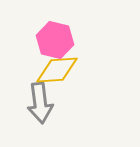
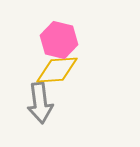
pink hexagon: moved 4 px right
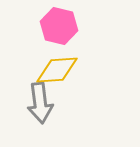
pink hexagon: moved 14 px up
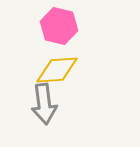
gray arrow: moved 4 px right, 1 px down
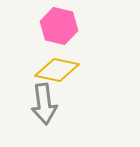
yellow diamond: rotated 15 degrees clockwise
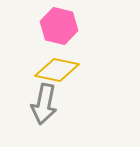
gray arrow: rotated 18 degrees clockwise
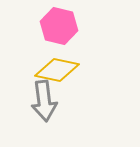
gray arrow: moved 3 px up; rotated 18 degrees counterclockwise
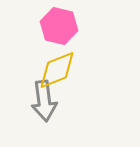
yellow diamond: rotated 33 degrees counterclockwise
